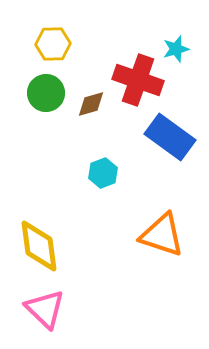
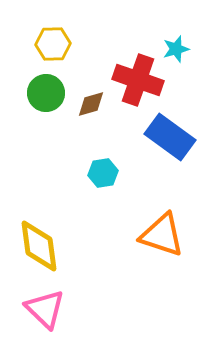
cyan hexagon: rotated 12 degrees clockwise
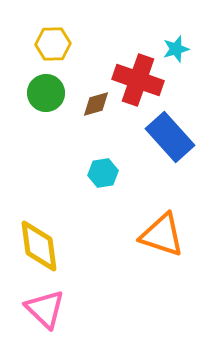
brown diamond: moved 5 px right
blue rectangle: rotated 12 degrees clockwise
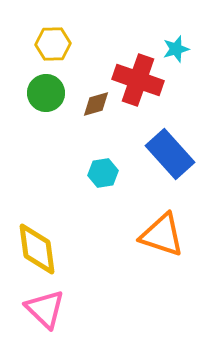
blue rectangle: moved 17 px down
yellow diamond: moved 2 px left, 3 px down
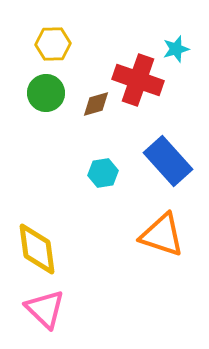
blue rectangle: moved 2 px left, 7 px down
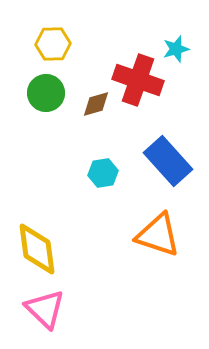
orange triangle: moved 4 px left
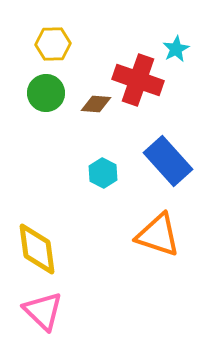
cyan star: rotated 12 degrees counterclockwise
brown diamond: rotated 20 degrees clockwise
cyan hexagon: rotated 24 degrees counterclockwise
pink triangle: moved 2 px left, 2 px down
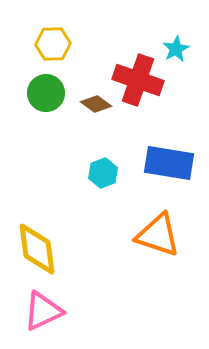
brown diamond: rotated 32 degrees clockwise
blue rectangle: moved 1 px right, 2 px down; rotated 39 degrees counterclockwise
cyan hexagon: rotated 12 degrees clockwise
pink triangle: rotated 51 degrees clockwise
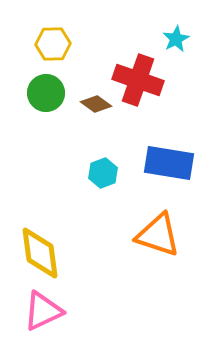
cyan star: moved 10 px up
yellow diamond: moved 3 px right, 4 px down
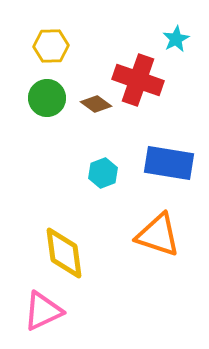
yellow hexagon: moved 2 px left, 2 px down
green circle: moved 1 px right, 5 px down
yellow diamond: moved 24 px right
